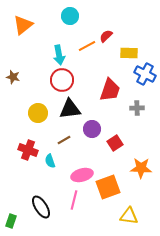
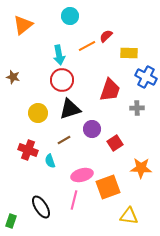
blue cross: moved 1 px right, 3 px down
black triangle: rotated 10 degrees counterclockwise
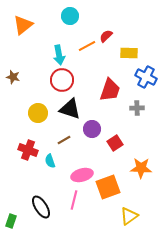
black triangle: rotated 35 degrees clockwise
yellow triangle: rotated 42 degrees counterclockwise
